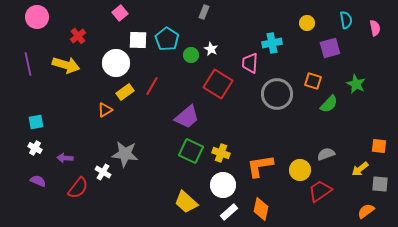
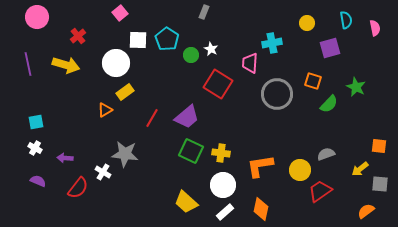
green star at (356, 84): moved 3 px down
red line at (152, 86): moved 32 px down
yellow cross at (221, 153): rotated 12 degrees counterclockwise
white rectangle at (229, 212): moved 4 px left
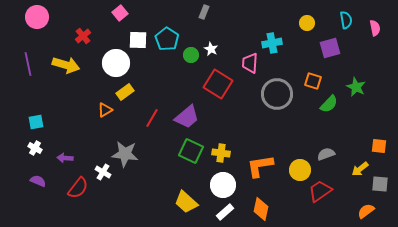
red cross at (78, 36): moved 5 px right
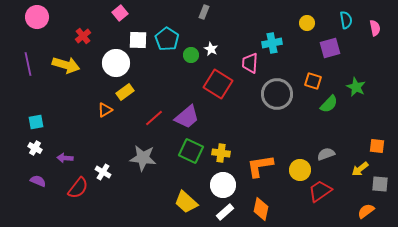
red line at (152, 118): moved 2 px right; rotated 18 degrees clockwise
orange square at (379, 146): moved 2 px left
gray star at (125, 154): moved 18 px right, 4 px down
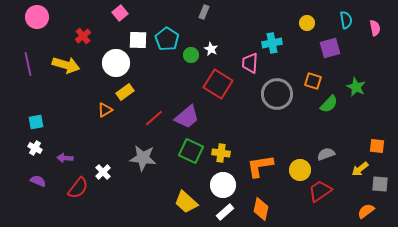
white cross at (103, 172): rotated 14 degrees clockwise
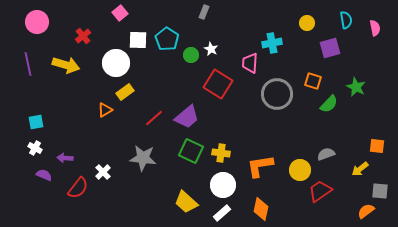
pink circle at (37, 17): moved 5 px down
purple semicircle at (38, 181): moved 6 px right, 6 px up
gray square at (380, 184): moved 7 px down
white rectangle at (225, 212): moved 3 px left, 1 px down
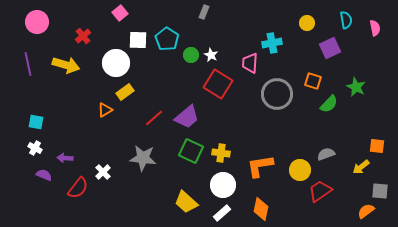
purple square at (330, 48): rotated 10 degrees counterclockwise
white star at (211, 49): moved 6 px down
cyan square at (36, 122): rotated 21 degrees clockwise
yellow arrow at (360, 169): moved 1 px right, 2 px up
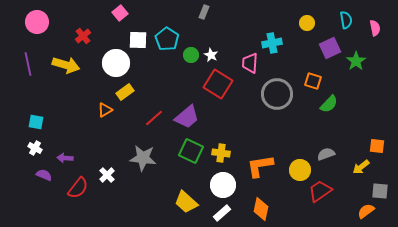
green star at (356, 87): moved 26 px up; rotated 12 degrees clockwise
white cross at (103, 172): moved 4 px right, 3 px down
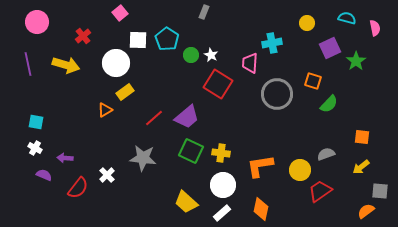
cyan semicircle at (346, 20): moved 1 px right, 2 px up; rotated 66 degrees counterclockwise
orange square at (377, 146): moved 15 px left, 9 px up
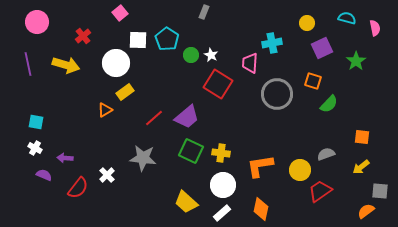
purple square at (330, 48): moved 8 px left
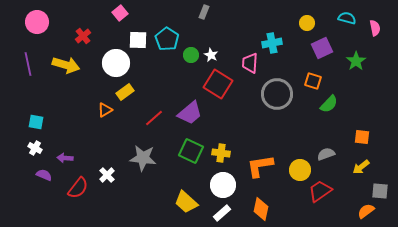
purple trapezoid at (187, 117): moved 3 px right, 4 px up
